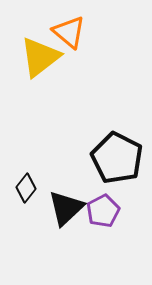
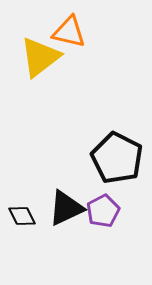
orange triangle: rotated 27 degrees counterclockwise
black diamond: moved 4 px left, 28 px down; rotated 64 degrees counterclockwise
black triangle: rotated 18 degrees clockwise
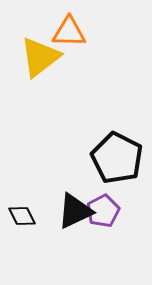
orange triangle: rotated 12 degrees counterclockwise
black triangle: moved 9 px right, 3 px down
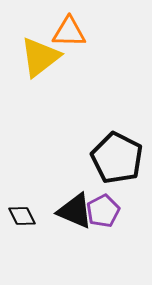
black triangle: rotated 48 degrees clockwise
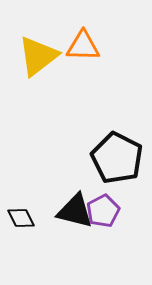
orange triangle: moved 14 px right, 14 px down
yellow triangle: moved 2 px left, 1 px up
black triangle: rotated 9 degrees counterclockwise
black diamond: moved 1 px left, 2 px down
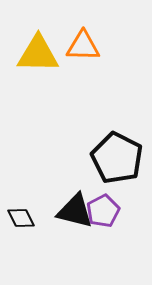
yellow triangle: moved 2 px up; rotated 39 degrees clockwise
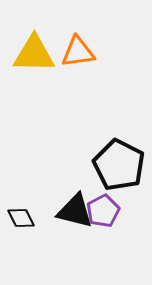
orange triangle: moved 5 px left, 6 px down; rotated 9 degrees counterclockwise
yellow triangle: moved 4 px left
black pentagon: moved 2 px right, 7 px down
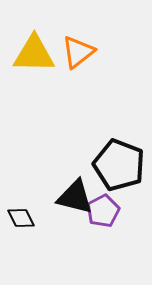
orange triangle: rotated 30 degrees counterclockwise
black pentagon: rotated 6 degrees counterclockwise
black triangle: moved 14 px up
